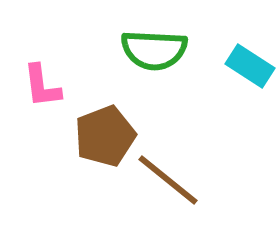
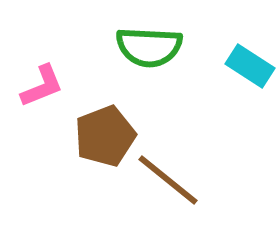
green semicircle: moved 5 px left, 3 px up
pink L-shape: rotated 105 degrees counterclockwise
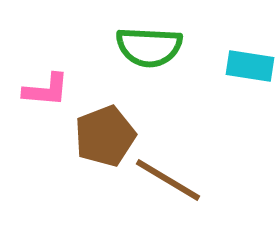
cyan rectangle: rotated 24 degrees counterclockwise
pink L-shape: moved 4 px right, 4 px down; rotated 27 degrees clockwise
brown line: rotated 8 degrees counterclockwise
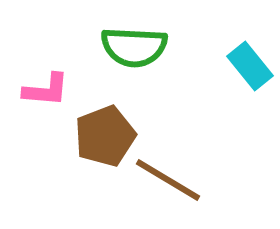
green semicircle: moved 15 px left
cyan rectangle: rotated 42 degrees clockwise
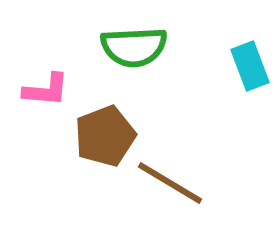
green semicircle: rotated 6 degrees counterclockwise
cyan rectangle: rotated 18 degrees clockwise
brown line: moved 2 px right, 3 px down
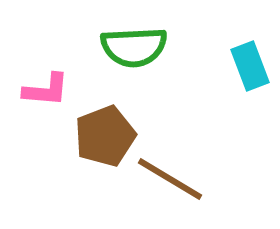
brown line: moved 4 px up
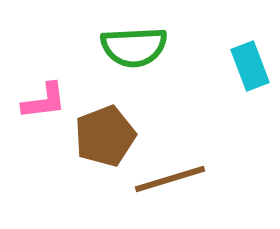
pink L-shape: moved 2 px left, 11 px down; rotated 12 degrees counterclockwise
brown line: rotated 48 degrees counterclockwise
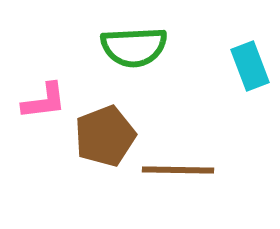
brown line: moved 8 px right, 9 px up; rotated 18 degrees clockwise
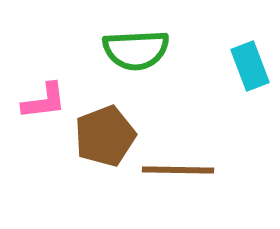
green semicircle: moved 2 px right, 3 px down
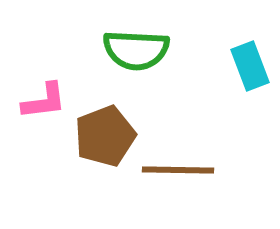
green semicircle: rotated 6 degrees clockwise
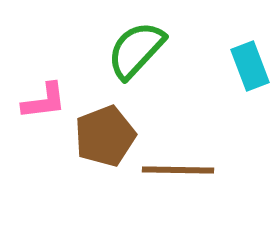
green semicircle: rotated 130 degrees clockwise
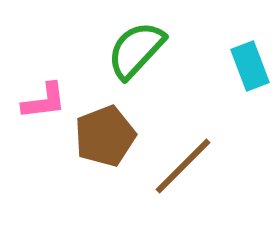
brown line: moved 5 px right, 4 px up; rotated 46 degrees counterclockwise
